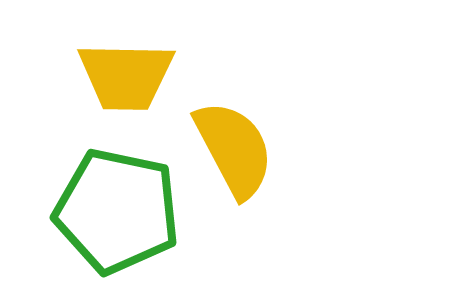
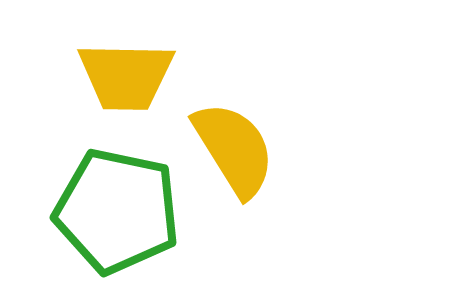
yellow semicircle: rotated 4 degrees counterclockwise
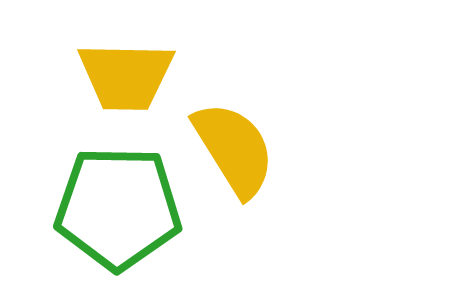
green pentagon: moved 1 px right, 3 px up; rotated 11 degrees counterclockwise
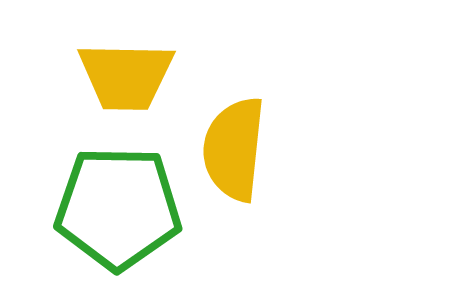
yellow semicircle: rotated 142 degrees counterclockwise
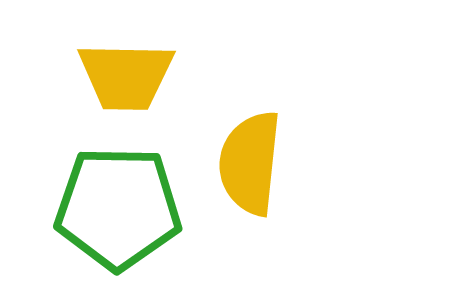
yellow semicircle: moved 16 px right, 14 px down
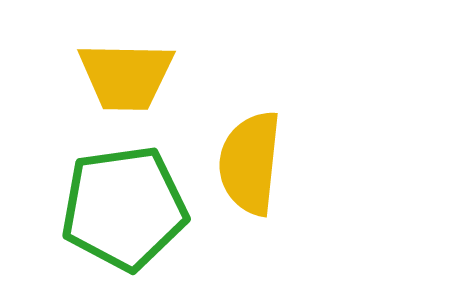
green pentagon: moved 6 px right; rotated 9 degrees counterclockwise
